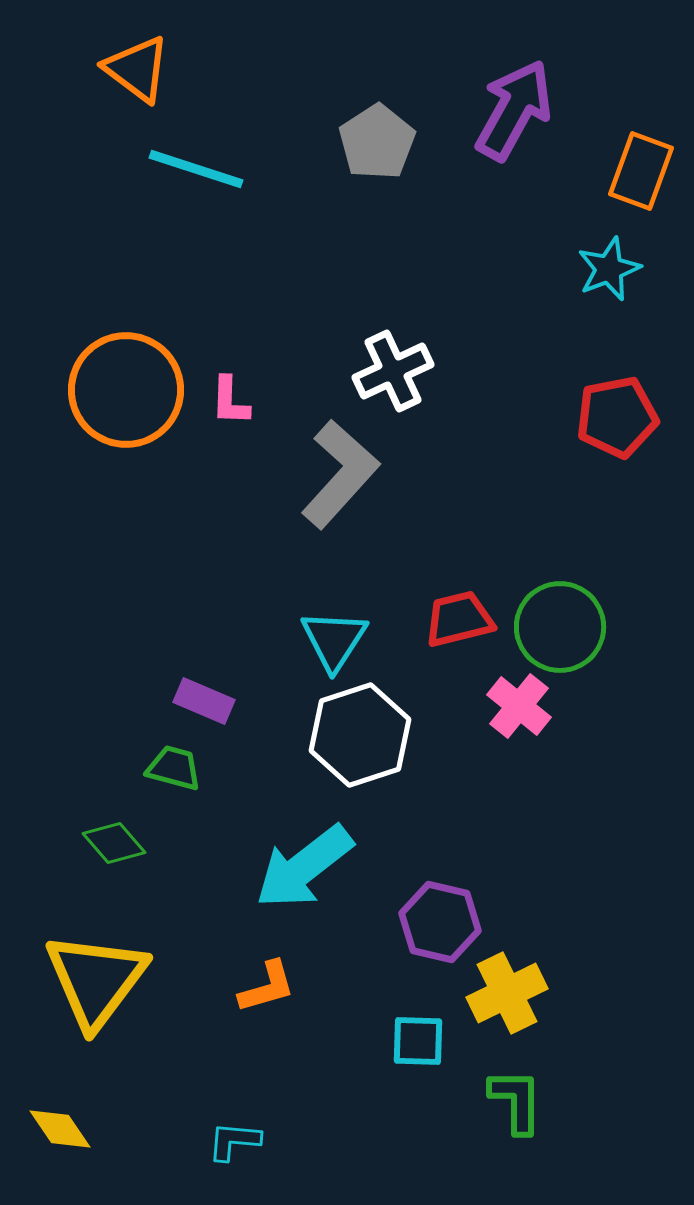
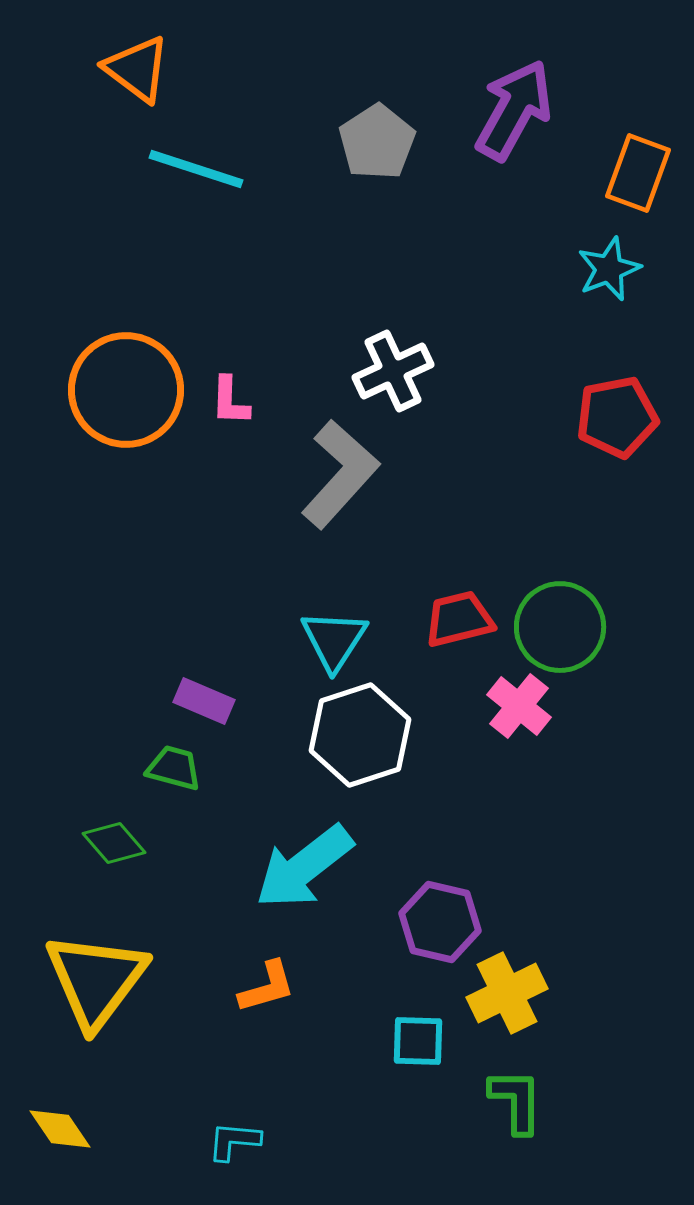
orange rectangle: moved 3 px left, 2 px down
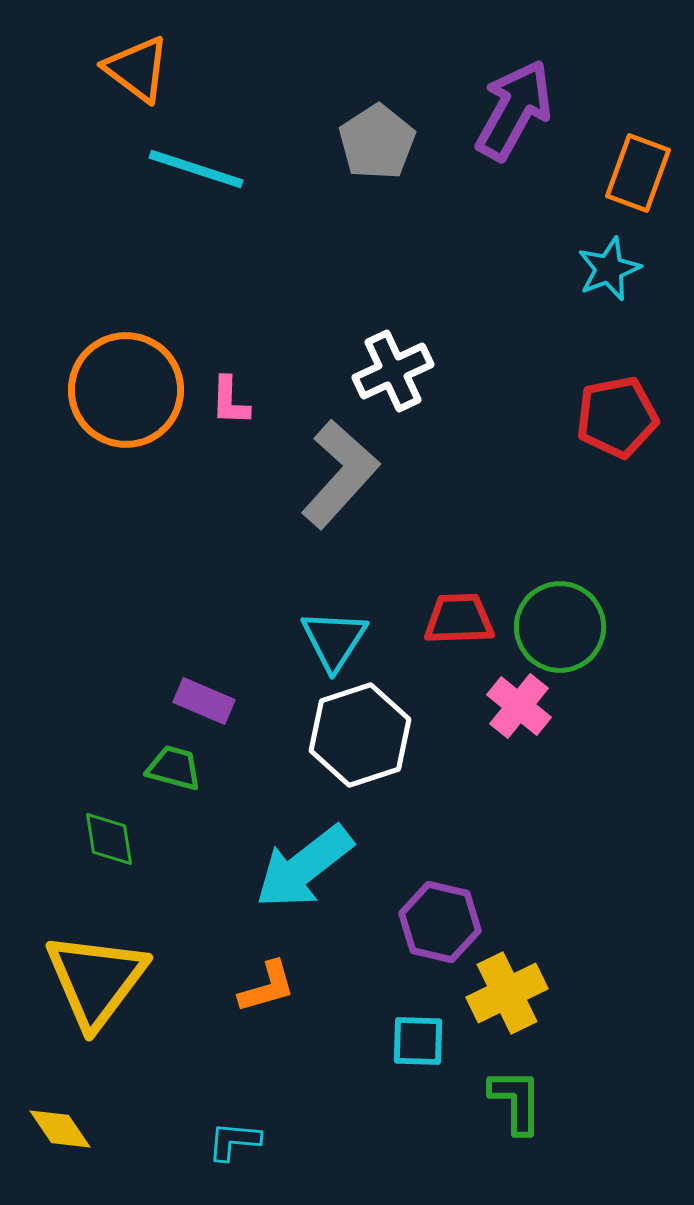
red trapezoid: rotated 12 degrees clockwise
green diamond: moved 5 px left, 4 px up; rotated 32 degrees clockwise
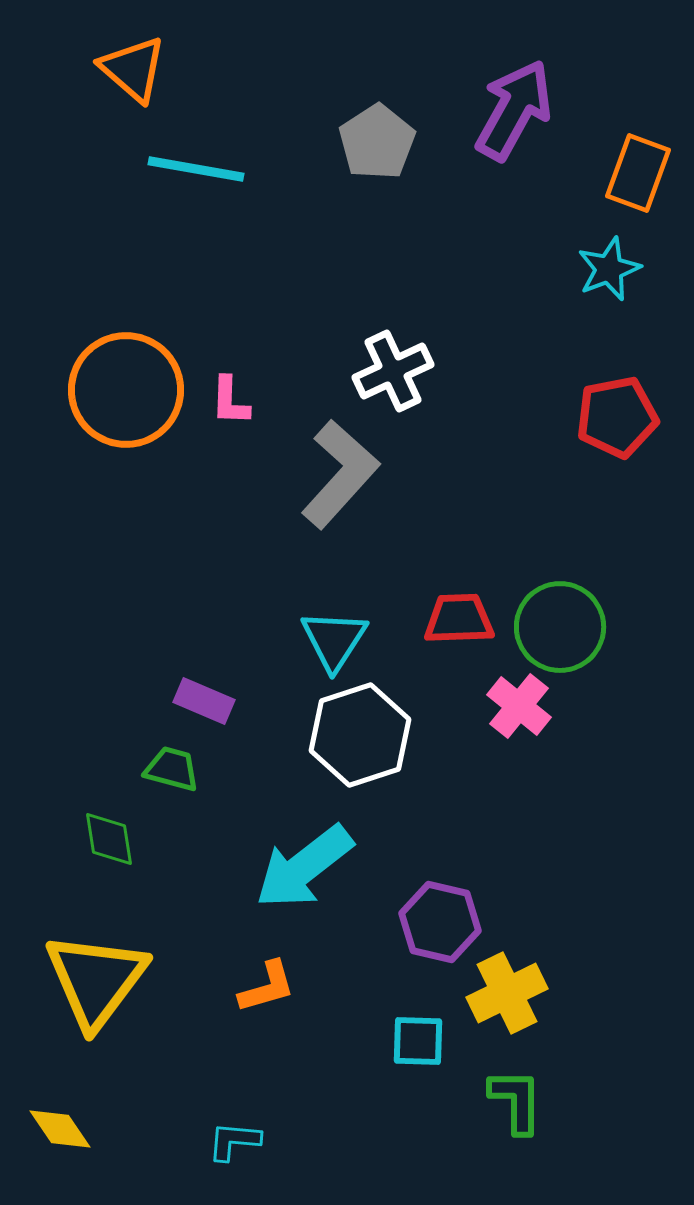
orange triangle: moved 4 px left; rotated 4 degrees clockwise
cyan line: rotated 8 degrees counterclockwise
green trapezoid: moved 2 px left, 1 px down
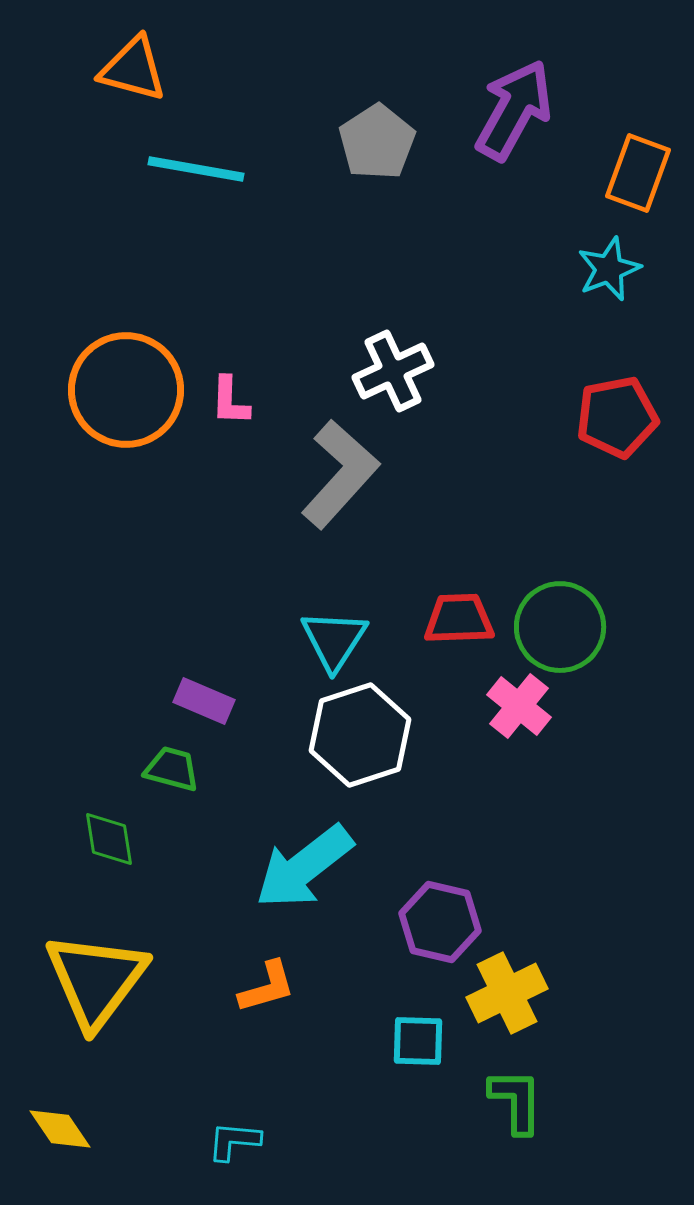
orange triangle: rotated 26 degrees counterclockwise
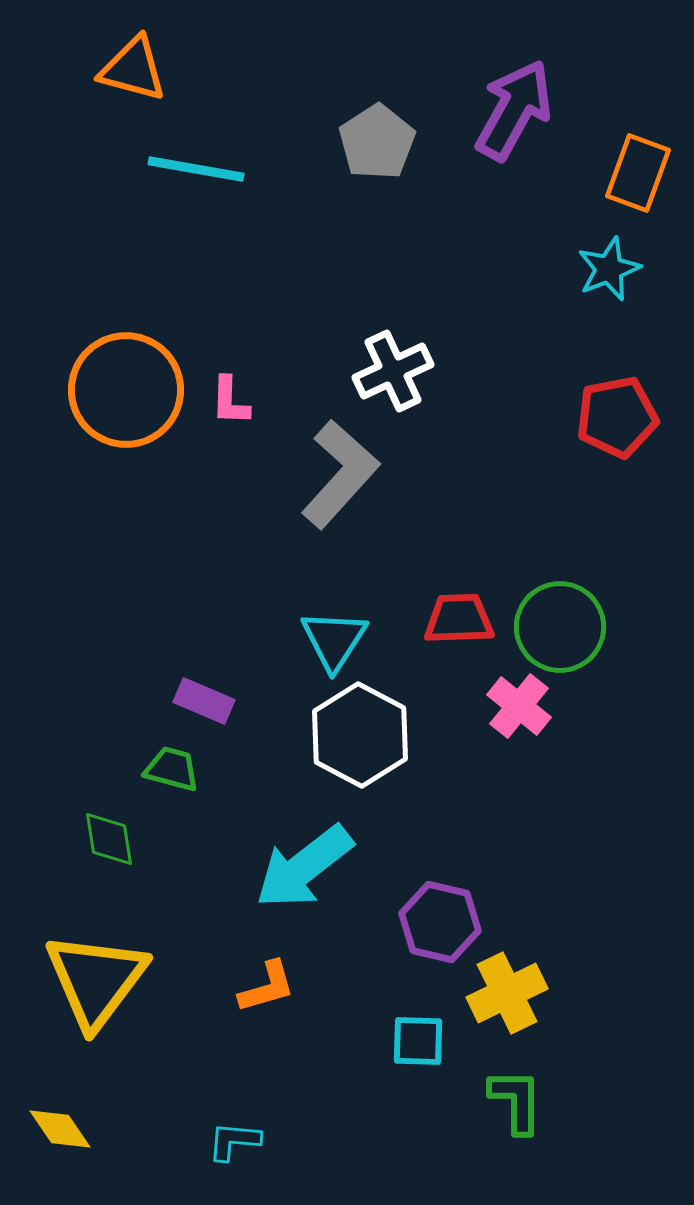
white hexagon: rotated 14 degrees counterclockwise
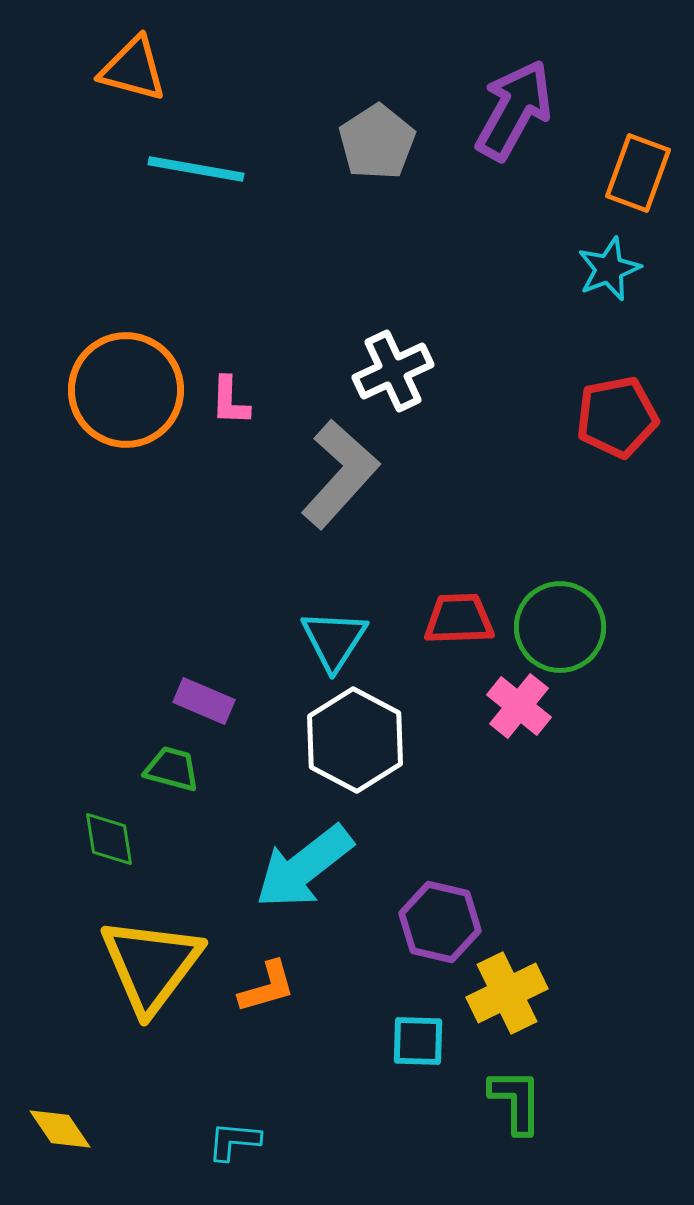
white hexagon: moved 5 px left, 5 px down
yellow triangle: moved 55 px right, 15 px up
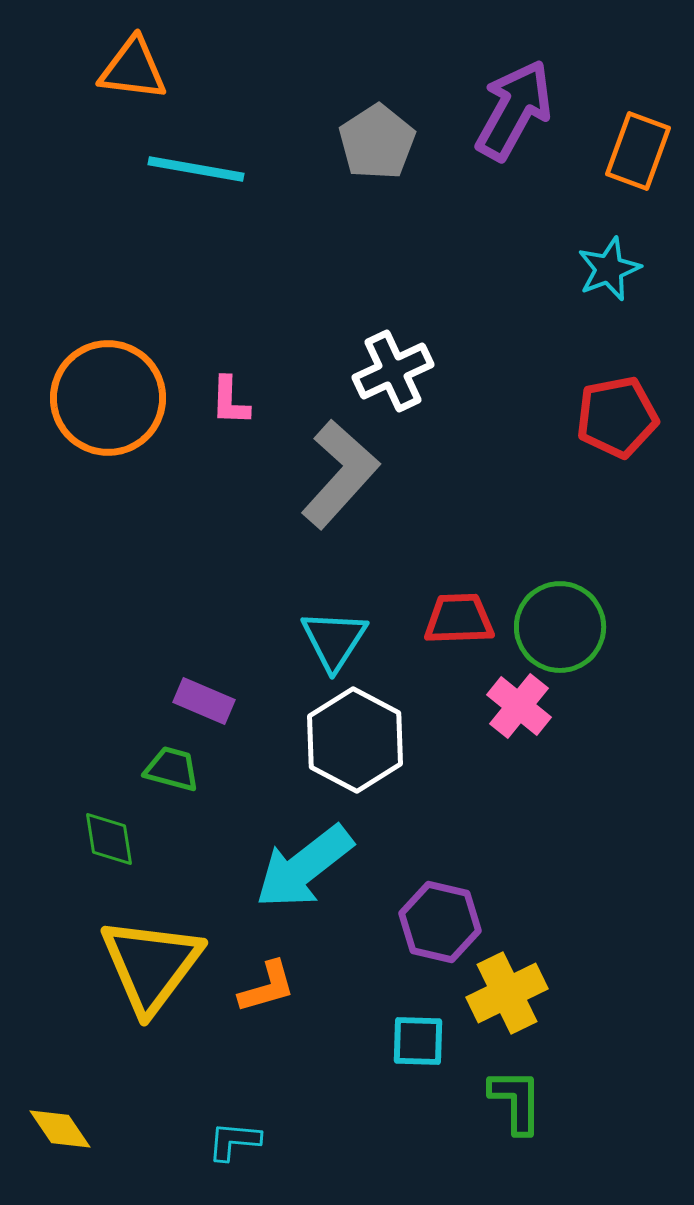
orange triangle: rotated 8 degrees counterclockwise
orange rectangle: moved 22 px up
orange circle: moved 18 px left, 8 px down
